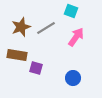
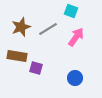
gray line: moved 2 px right, 1 px down
brown rectangle: moved 1 px down
blue circle: moved 2 px right
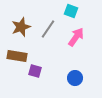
gray line: rotated 24 degrees counterclockwise
purple square: moved 1 px left, 3 px down
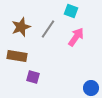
purple square: moved 2 px left, 6 px down
blue circle: moved 16 px right, 10 px down
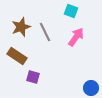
gray line: moved 3 px left, 3 px down; rotated 60 degrees counterclockwise
brown rectangle: rotated 24 degrees clockwise
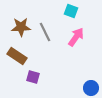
brown star: rotated 18 degrees clockwise
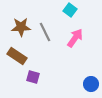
cyan square: moved 1 px left, 1 px up; rotated 16 degrees clockwise
pink arrow: moved 1 px left, 1 px down
blue circle: moved 4 px up
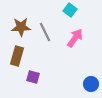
brown rectangle: rotated 72 degrees clockwise
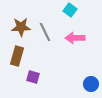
pink arrow: rotated 126 degrees counterclockwise
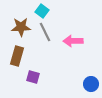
cyan square: moved 28 px left, 1 px down
pink arrow: moved 2 px left, 3 px down
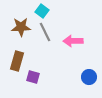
brown rectangle: moved 5 px down
blue circle: moved 2 px left, 7 px up
